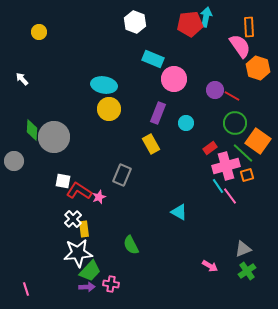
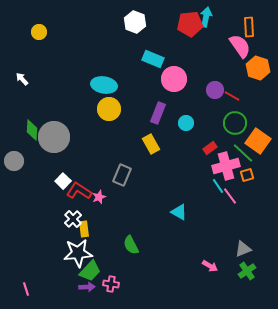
white square at (63, 181): rotated 35 degrees clockwise
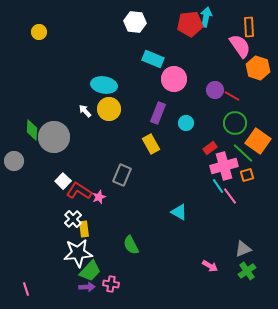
white hexagon at (135, 22): rotated 15 degrees counterclockwise
white arrow at (22, 79): moved 63 px right, 32 px down
pink cross at (226, 166): moved 2 px left
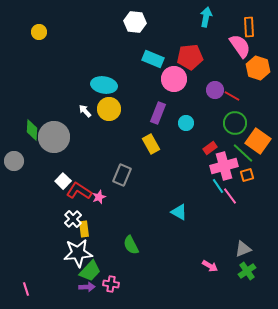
red pentagon at (190, 24): moved 33 px down
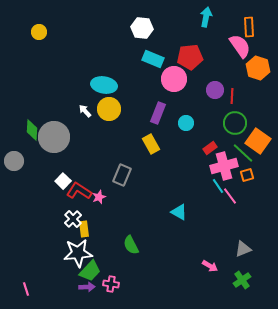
white hexagon at (135, 22): moved 7 px right, 6 px down
red line at (232, 96): rotated 63 degrees clockwise
green cross at (247, 271): moved 5 px left, 9 px down
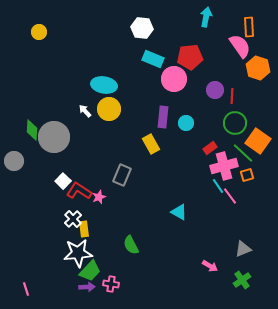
purple rectangle at (158, 113): moved 5 px right, 4 px down; rotated 15 degrees counterclockwise
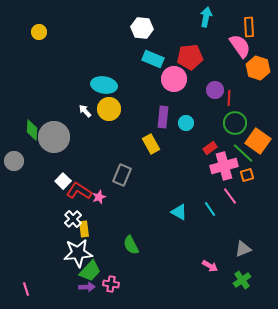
red line at (232, 96): moved 3 px left, 2 px down
cyan line at (218, 186): moved 8 px left, 23 px down
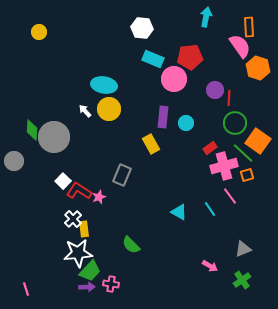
green semicircle at (131, 245): rotated 18 degrees counterclockwise
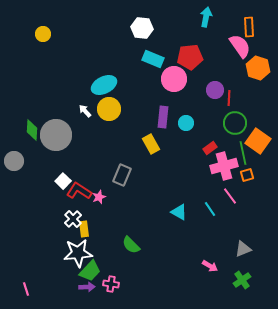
yellow circle at (39, 32): moved 4 px right, 2 px down
cyan ellipse at (104, 85): rotated 35 degrees counterclockwise
gray circle at (54, 137): moved 2 px right, 2 px up
green line at (243, 153): rotated 35 degrees clockwise
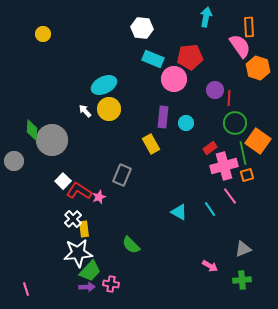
gray circle at (56, 135): moved 4 px left, 5 px down
green cross at (242, 280): rotated 30 degrees clockwise
